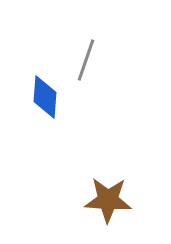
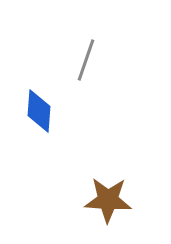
blue diamond: moved 6 px left, 14 px down
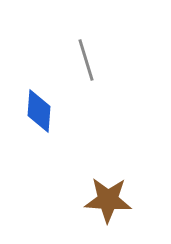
gray line: rotated 36 degrees counterclockwise
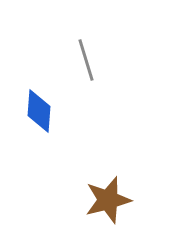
brown star: rotated 18 degrees counterclockwise
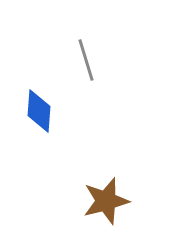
brown star: moved 2 px left, 1 px down
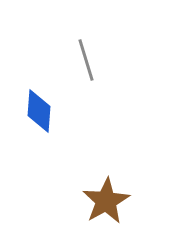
brown star: rotated 15 degrees counterclockwise
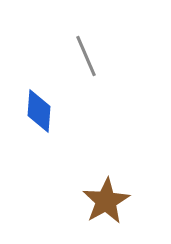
gray line: moved 4 px up; rotated 6 degrees counterclockwise
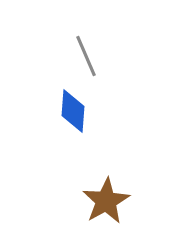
blue diamond: moved 34 px right
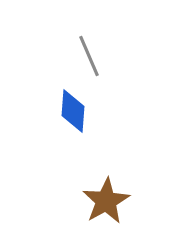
gray line: moved 3 px right
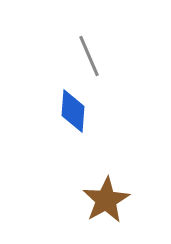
brown star: moved 1 px up
